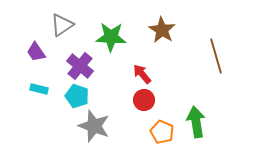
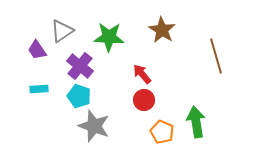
gray triangle: moved 6 px down
green star: moved 2 px left
purple trapezoid: moved 1 px right, 2 px up
cyan rectangle: rotated 18 degrees counterclockwise
cyan pentagon: moved 2 px right
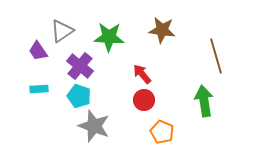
brown star: rotated 24 degrees counterclockwise
purple trapezoid: moved 1 px right, 1 px down
green arrow: moved 8 px right, 21 px up
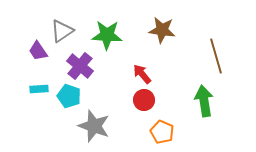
green star: moved 2 px left, 2 px up
cyan pentagon: moved 10 px left
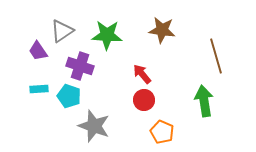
purple cross: rotated 20 degrees counterclockwise
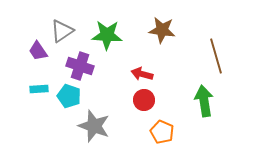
red arrow: rotated 35 degrees counterclockwise
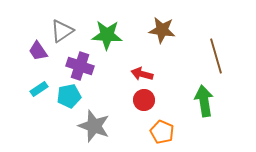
cyan rectangle: rotated 30 degrees counterclockwise
cyan pentagon: rotated 30 degrees counterclockwise
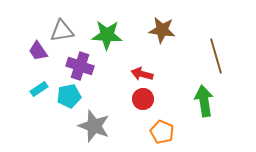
gray triangle: rotated 25 degrees clockwise
red circle: moved 1 px left, 1 px up
